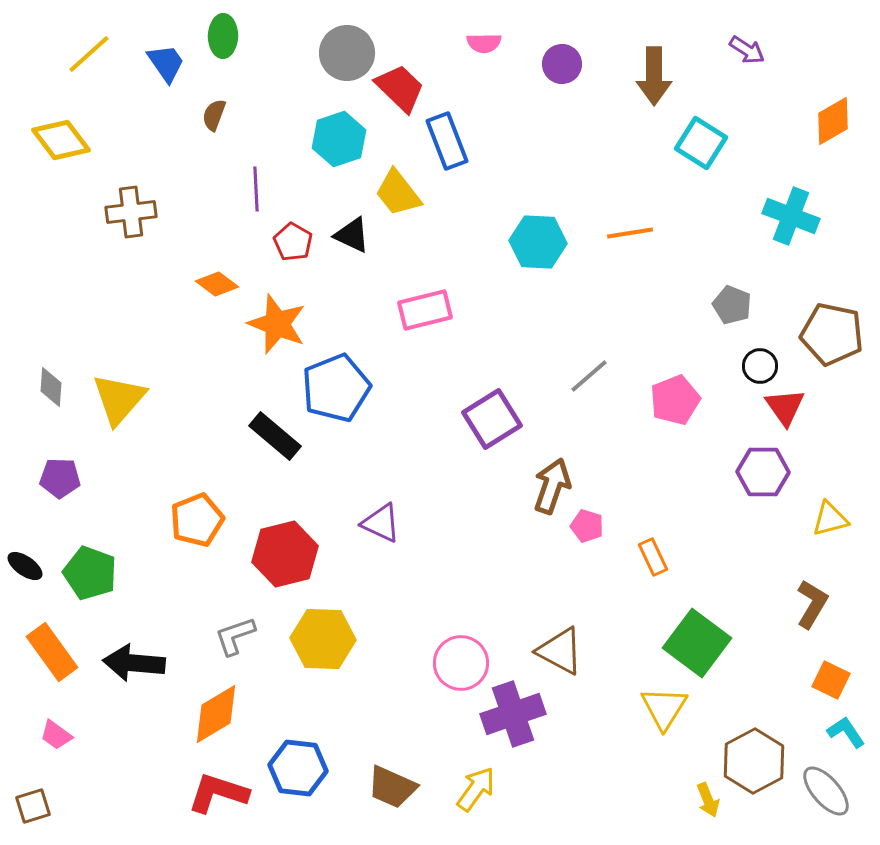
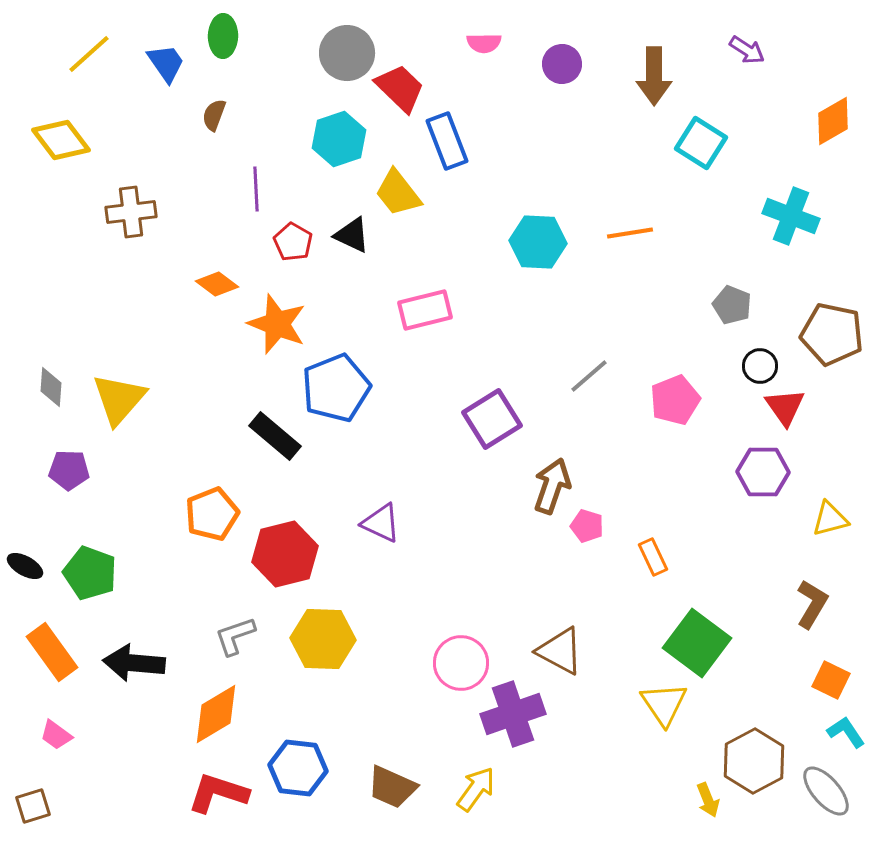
purple pentagon at (60, 478): moved 9 px right, 8 px up
orange pentagon at (197, 520): moved 15 px right, 6 px up
black ellipse at (25, 566): rotated 6 degrees counterclockwise
yellow triangle at (664, 708): moved 4 px up; rotated 6 degrees counterclockwise
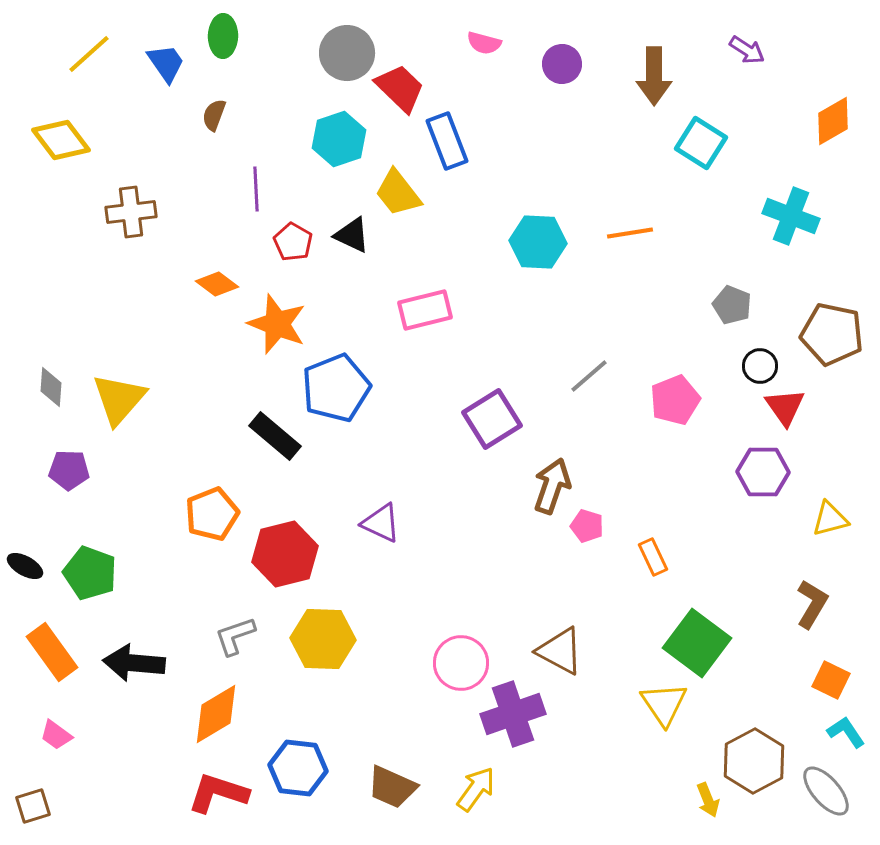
pink semicircle at (484, 43): rotated 16 degrees clockwise
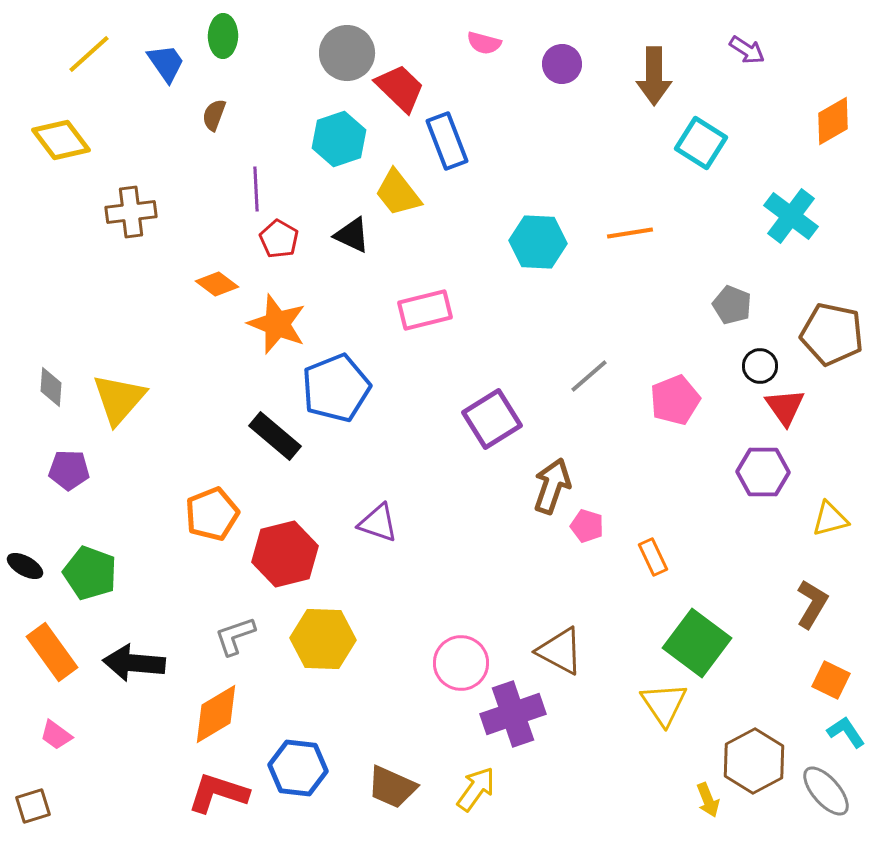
cyan cross at (791, 216): rotated 16 degrees clockwise
red pentagon at (293, 242): moved 14 px left, 3 px up
purple triangle at (381, 523): moved 3 px left; rotated 6 degrees counterclockwise
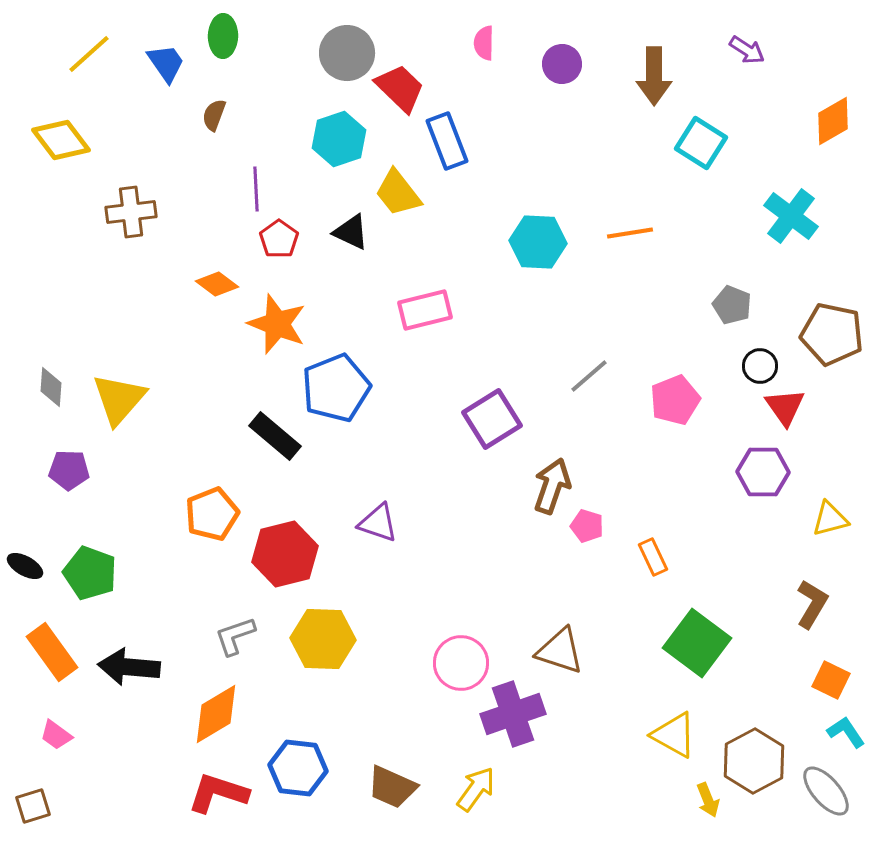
pink semicircle at (484, 43): rotated 76 degrees clockwise
black triangle at (352, 235): moved 1 px left, 3 px up
red pentagon at (279, 239): rotated 6 degrees clockwise
brown triangle at (560, 651): rotated 10 degrees counterclockwise
black arrow at (134, 663): moved 5 px left, 4 px down
yellow triangle at (664, 704): moved 10 px right, 31 px down; rotated 27 degrees counterclockwise
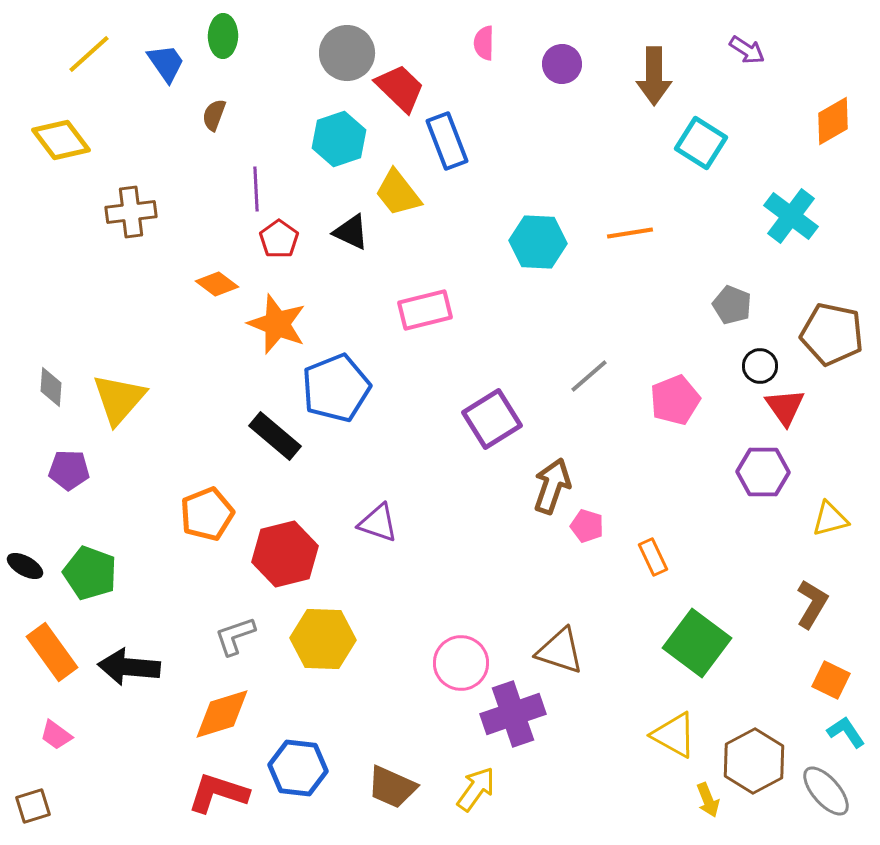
orange pentagon at (212, 514): moved 5 px left
orange diamond at (216, 714): moved 6 px right; rotated 14 degrees clockwise
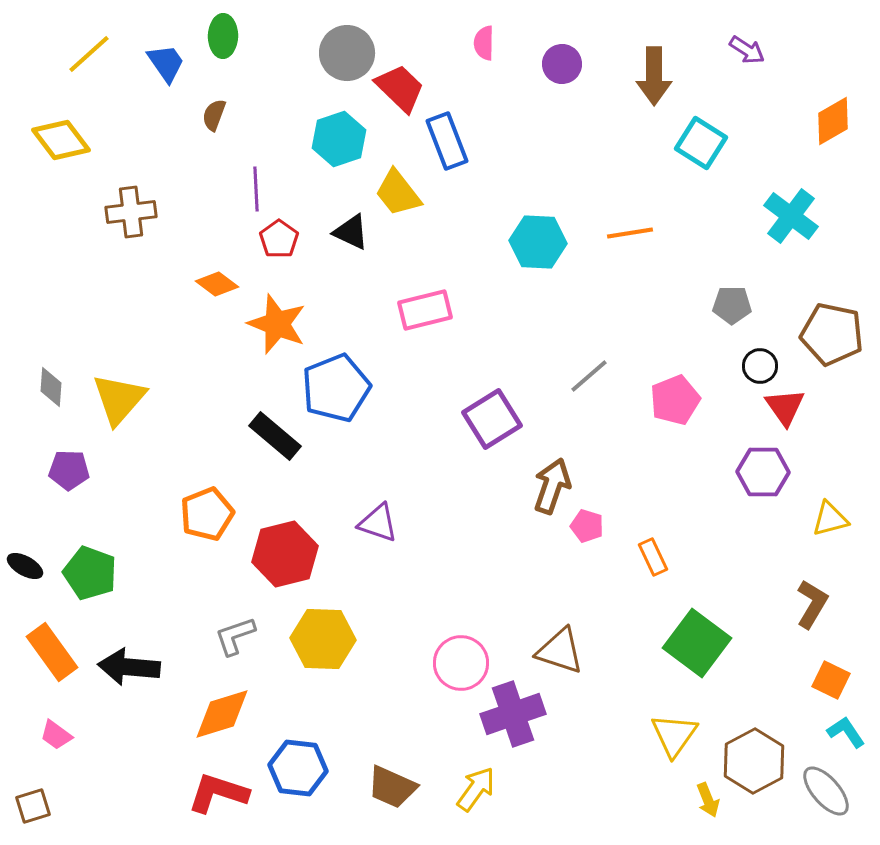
gray pentagon at (732, 305): rotated 21 degrees counterclockwise
yellow triangle at (674, 735): rotated 36 degrees clockwise
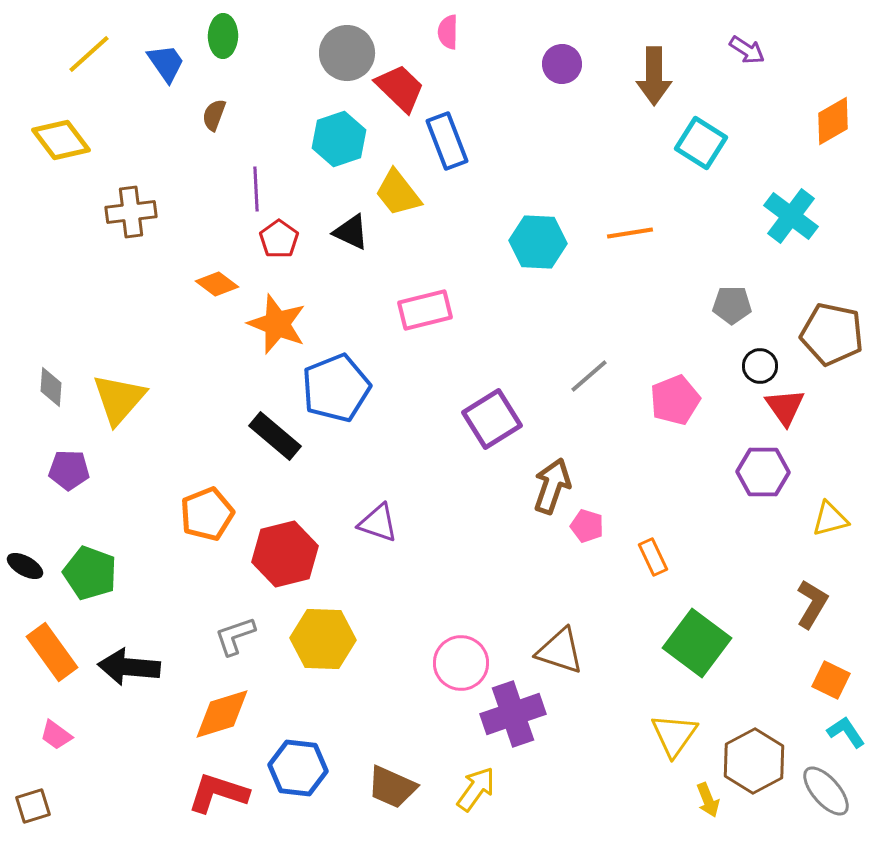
pink semicircle at (484, 43): moved 36 px left, 11 px up
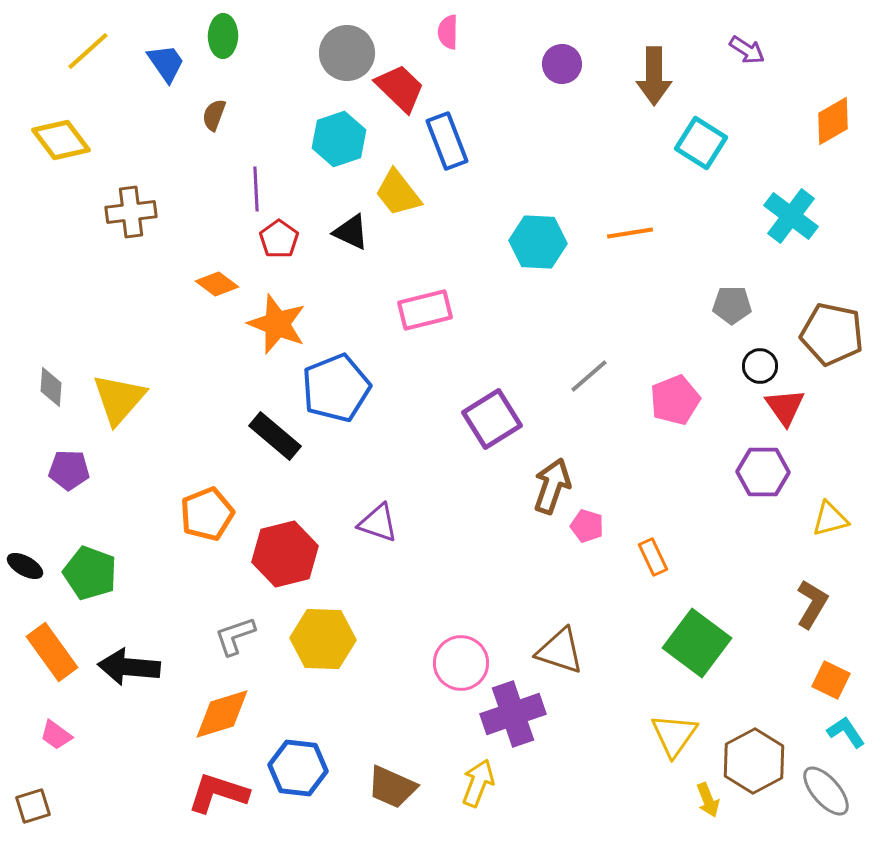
yellow line at (89, 54): moved 1 px left, 3 px up
yellow arrow at (476, 789): moved 2 px right, 6 px up; rotated 15 degrees counterclockwise
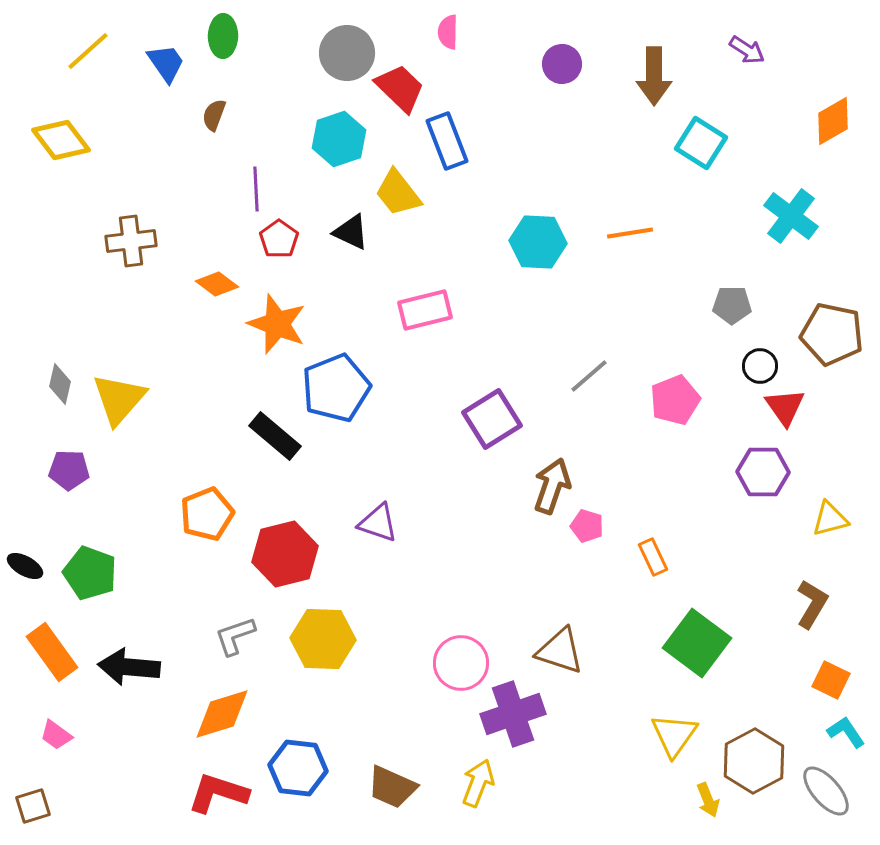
brown cross at (131, 212): moved 29 px down
gray diamond at (51, 387): moved 9 px right, 3 px up; rotated 9 degrees clockwise
